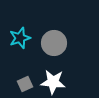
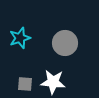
gray circle: moved 11 px right
gray square: rotated 28 degrees clockwise
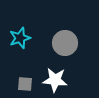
white star: moved 2 px right, 2 px up
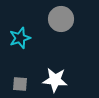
gray circle: moved 4 px left, 24 px up
gray square: moved 5 px left
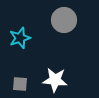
gray circle: moved 3 px right, 1 px down
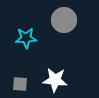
cyan star: moved 6 px right; rotated 15 degrees clockwise
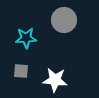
gray square: moved 1 px right, 13 px up
